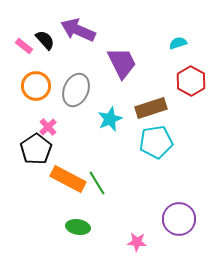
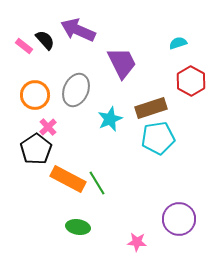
orange circle: moved 1 px left, 9 px down
cyan pentagon: moved 2 px right, 4 px up
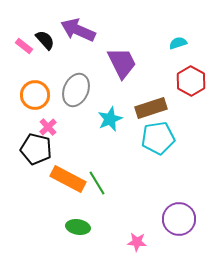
black pentagon: rotated 24 degrees counterclockwise
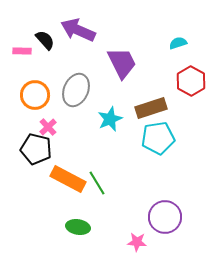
pink rectangle: moved 2 px left, 5 px down; rotated 36 degrees counterclockwise
purple circle: moved 14 px left, 2 px up
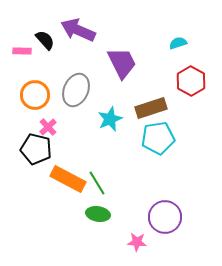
green ellipse: moved 20 px right, 13 px up
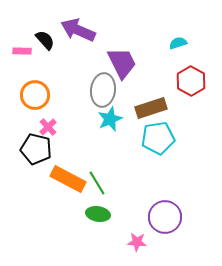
gray ellipse: moved 27 px right; rotated 16 degrees counterclockwise
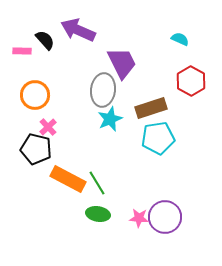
cyan semicircle: moved 2 px right, 4 px up; rotated 42 degrees clockwise
pink star: moved 2 px right, 24 px up
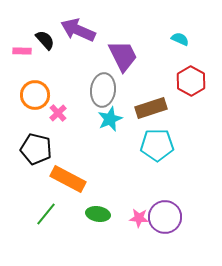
purple trapezoid: moved 1 px right, 7 px up
pink cross: moved 10 px right, 14 px up
cyan pentagon: moved 1 px left, 7 px down; rotated 8 degrees clockwise
green line: moved 51 px left, 31 px down; rotated 70 degrees clockwise
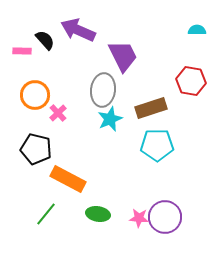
cyan semicircle: moved 17 px right, 9 px up; rotated 24 degrees counterclockwise
red hexagon: rotated 20 degrees counterclockwise
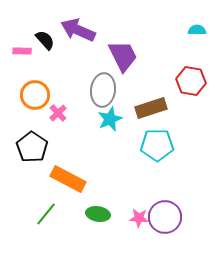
black pentagon: moved 4 px left, 2 px up; rotated 20 degrees clockwise
